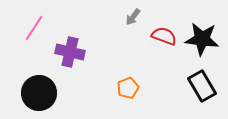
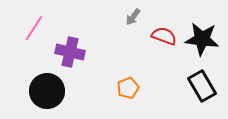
black circle: moved 8 px right, 2 px up
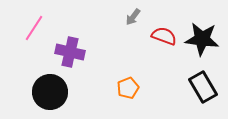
black rectangle: moved 1 px right, 1 px down
black circle: moved 3 px right, 1 px down
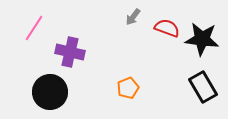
red semicircle: moved 3 px right, 8 px up
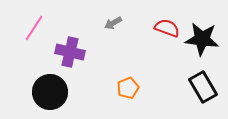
gray arrow: moved 20 px left, 6 px down; rotated 24 degrees clockwise
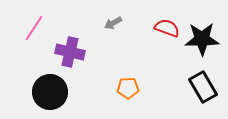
black star: rotated 8 degrees counterclockwise
orange pentagon: rotated 20 degrees clockwise
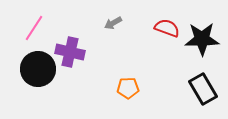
black rectangle: moved 2 px down
black circle: moved 12 px left, 23 px up
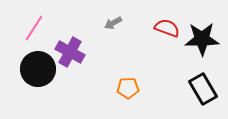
purple cross: rotated 16 degrees clockwise
